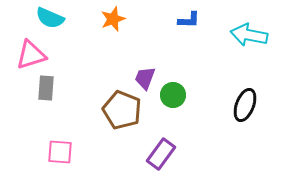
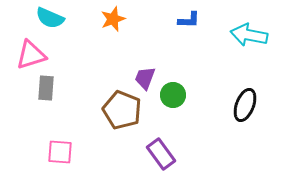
purple rectangle: rotated 72 degrees counterclockwise
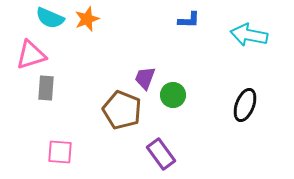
orange star: moved 26 px left
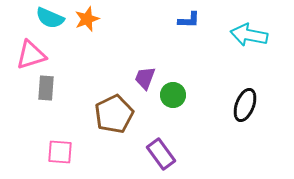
brown pentagon: moved 8 px left, 4 px down; rotated 24 degrees clockwise
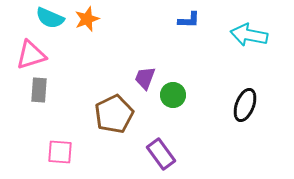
gray rectangle: moved 7 px left, 2 px down
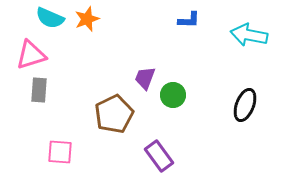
purple rectangle: moved 2 px left, 2 px down
